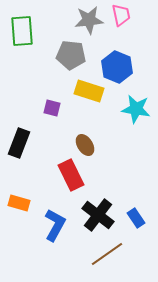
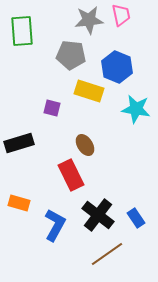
black rectangle: rotated 52 degrees clockwise
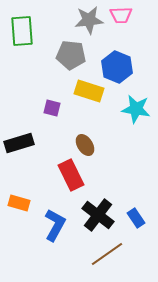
pink trapezoid: rotated 100 degrees clockwise
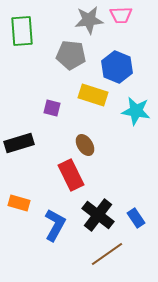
yellow rectangle: moved 4 px right, 4 px down
cyan star: moved 2 px down
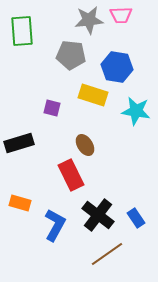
blue hexagon: rotated 12 degrees counterclockwise
orange rectangle: moved 1 px right
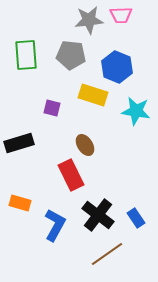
green rectangle: moved 4 px right, 24 px down
blue hexagon: rotated 12 degrees clockwise
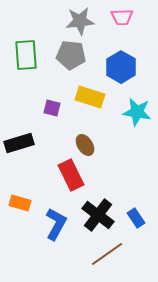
pink trapezoid: moved 1 px right, 2 px down
gray star: moved 9 px left, 1 px down
blue hexagon: moved 4 px right; rotated 8 degrees clockwise
yellow rectangle: moved 3 px left, 2 px down
cyan star: moved 1 px right, 1 px down
blue L-shape: moved 1 px right, 1 px up
